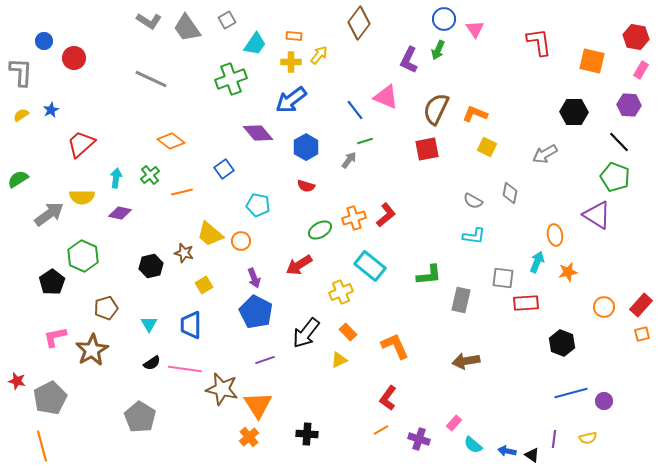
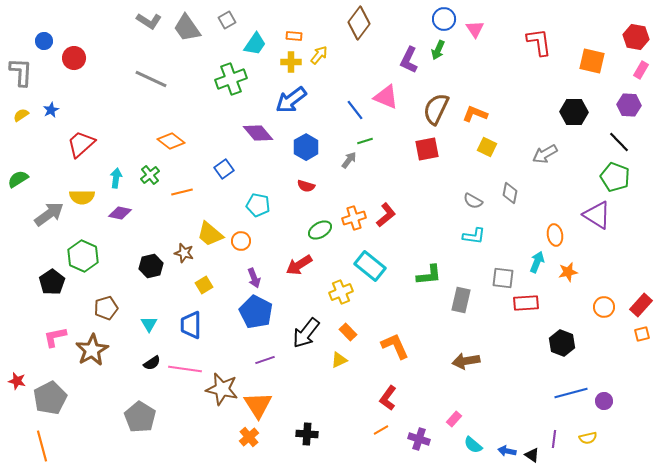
pink rectangle at (454, 423): moved 4 px up
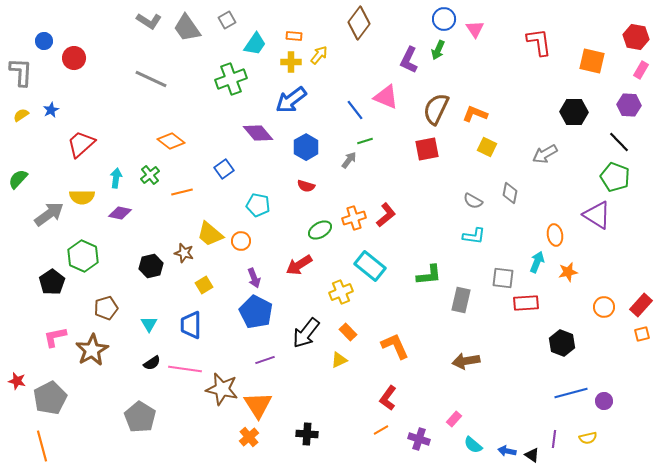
green semicircle at (18, 179): rotated 15 degrees counterclockwise
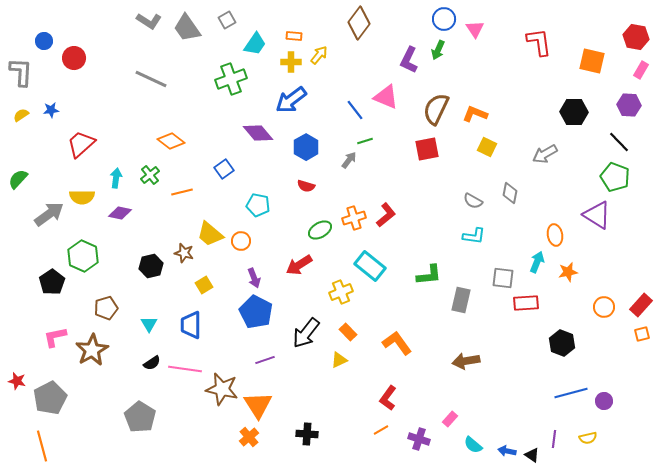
blue star at (51, 110): rotated 21 degrees clockwise
orange L-shape at (395, 346): moved 2 px right, 3 px up; rotated 12 degrees counterclockwise
pink rectangle at (454, 419): moved 4 px left
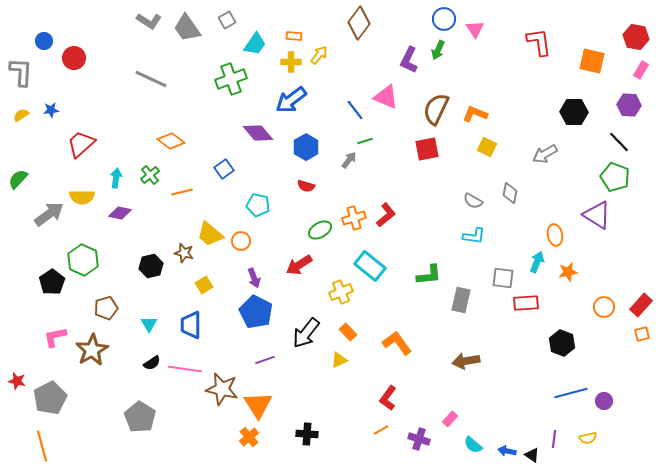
green hexagon at (83, 256): moved 4 px down
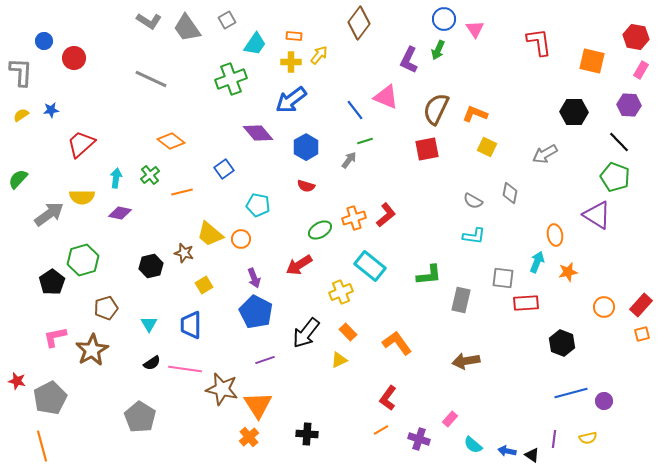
orange circle at (241, 241): moved 2 px up
green hexagon at (83, 260): rotated 20 degrees clockwise
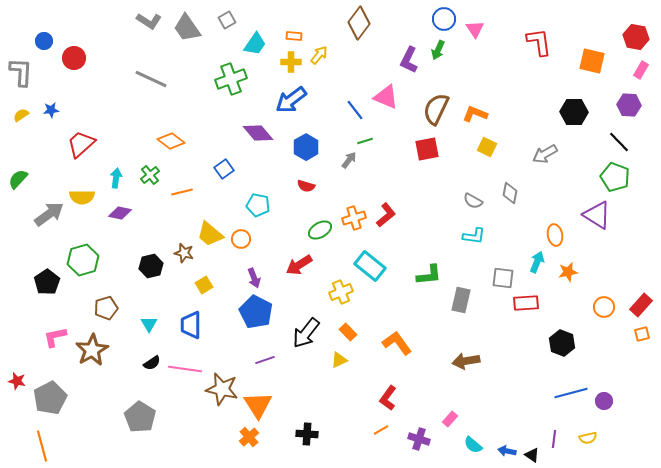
black pentagon at (52, 282): moved 5 px left
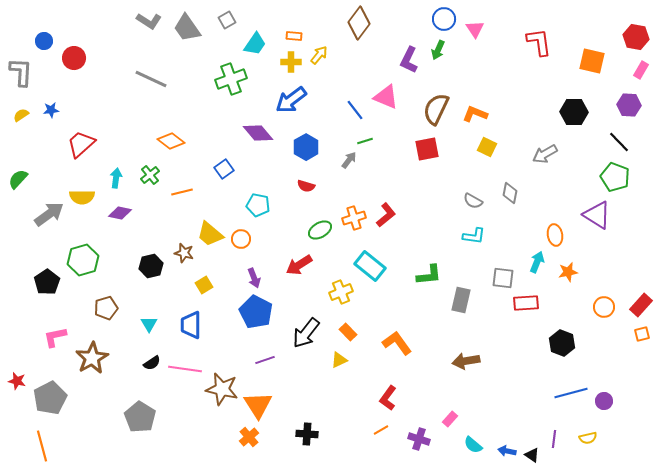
brown star at (92, 350): moved 8 px down
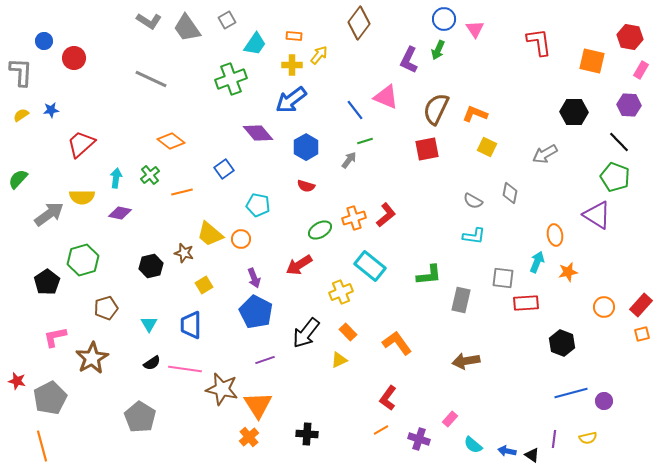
red hexagon at (636, 37): moved 6 px left
yellow cross at (291, 62): moved 1 px right, 3 px down
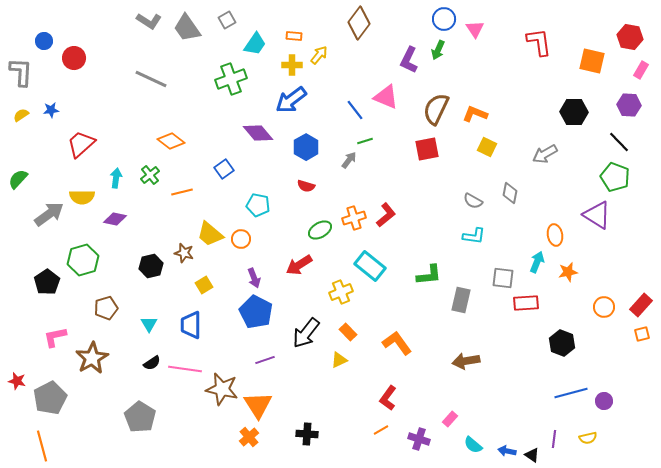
purple diamond at (120, 213): moved 5 px left, 6 px down
